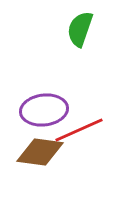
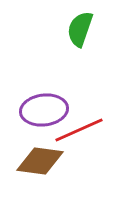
brown diamond: moved 9 px down
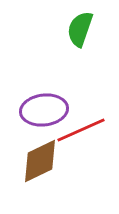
red line: moved 2 px right
brown diamond: rotated 33 degrees counterclockwise
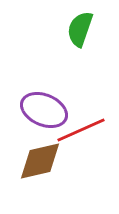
purple ellipse: rotated 30 degrees clockwise
brown diamond: rotated 12 degrees clockwise
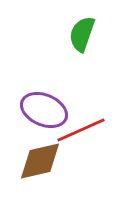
green semicircle: moved 2 px right, 5 px down
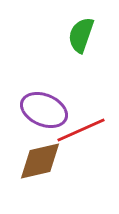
green semicircle: moved 1 px left, 1 px down
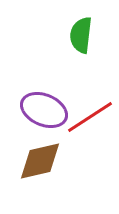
green semicircle: rotated 12 degrees counterclockwise
red line: moved 9 px right, 13 px up; rotated 9 degrees counterclockwise
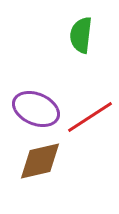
purple ellipse: moved 8 px left, 1 px up
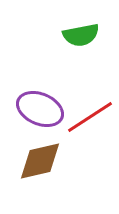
green semicircle: rotated 108 degrees counterclockwise
purple ellipse: moved 4 px right
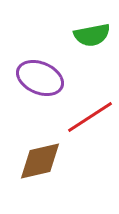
green semicircle: moved 11 px right
purple ellipse: moved 31 px up
